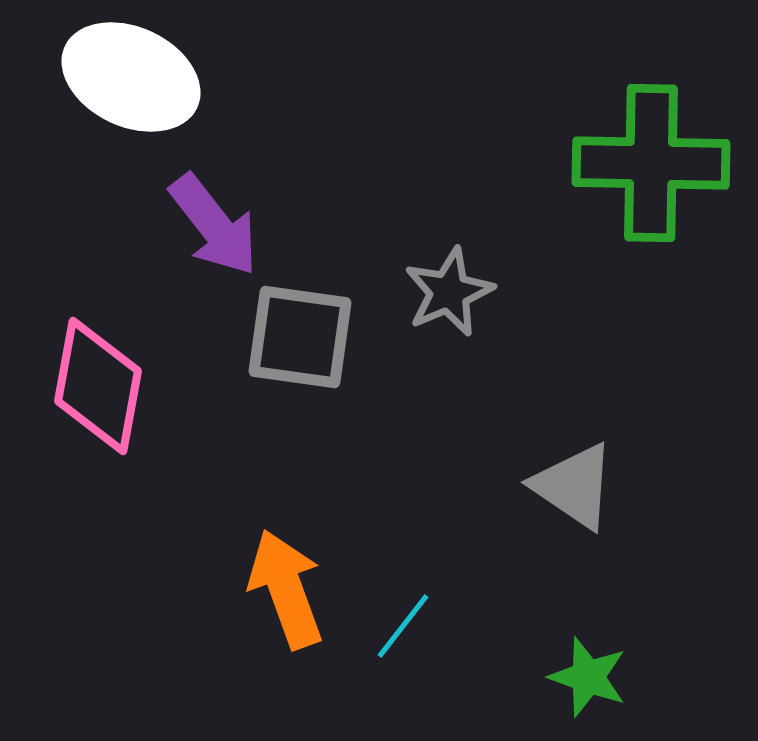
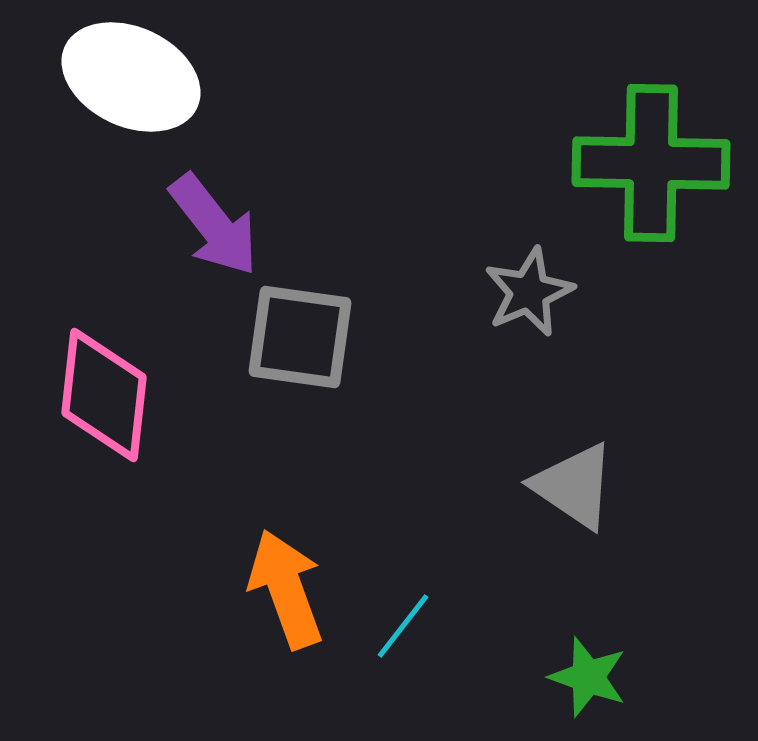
gray star: moved 80 px right
pink diamond: moved 6 px right, 9 px down; rotated 4 degrees counterclockwise
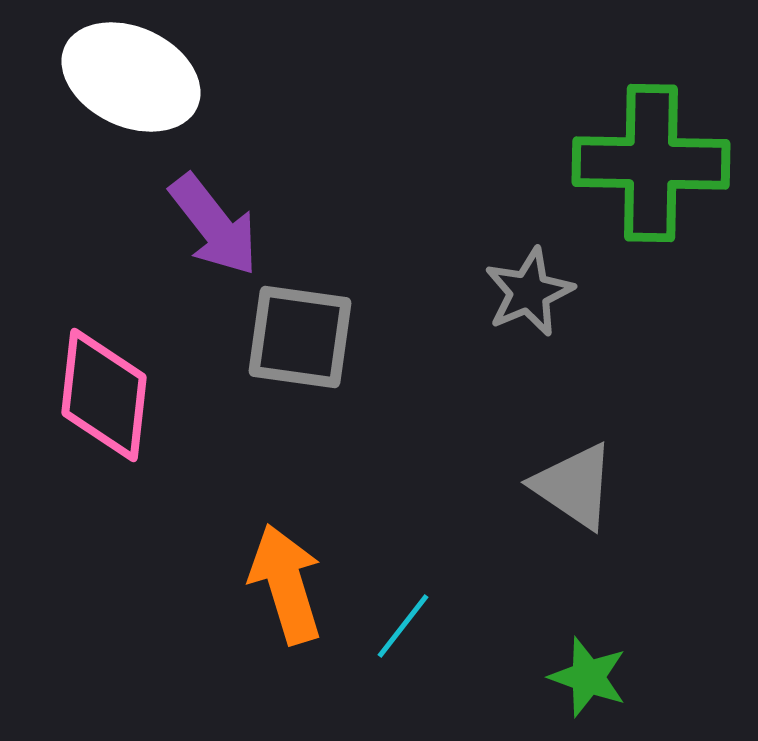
orange arrow: moved 5 px up; rotated 3 degrees clockwise
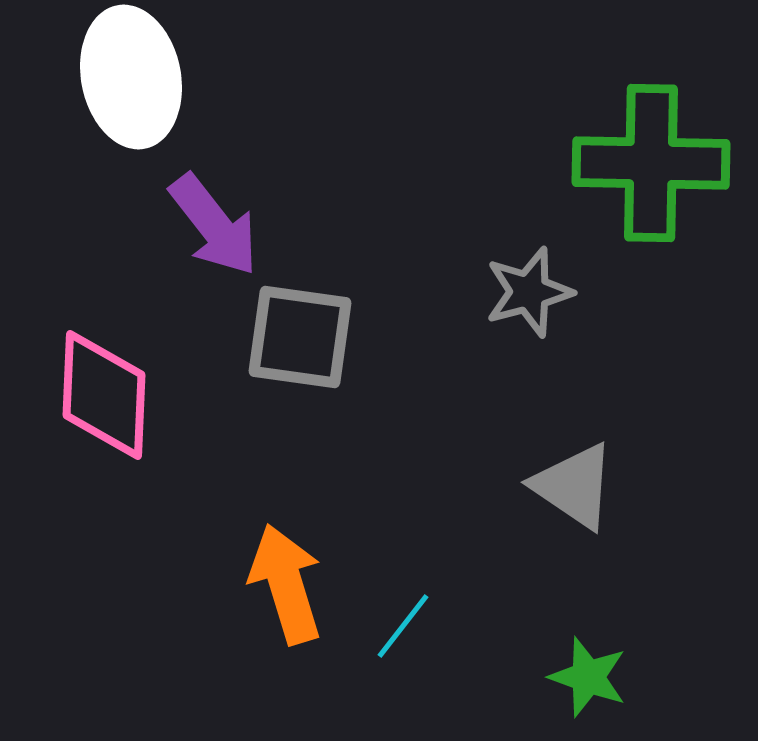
white ellipse: rotated 54 degrees clockwise
gray star: rotated 8 degrees clockwise
pink diamond: rotated 4 degrees counterclockwise
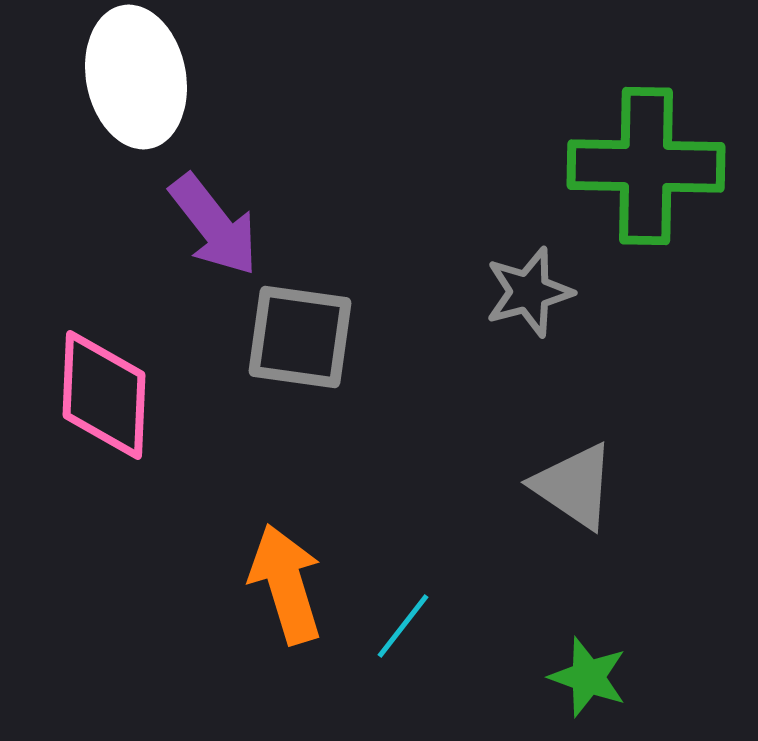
white ellipse: moved 5 px right
green cross: moved 5 px left, 3 px down
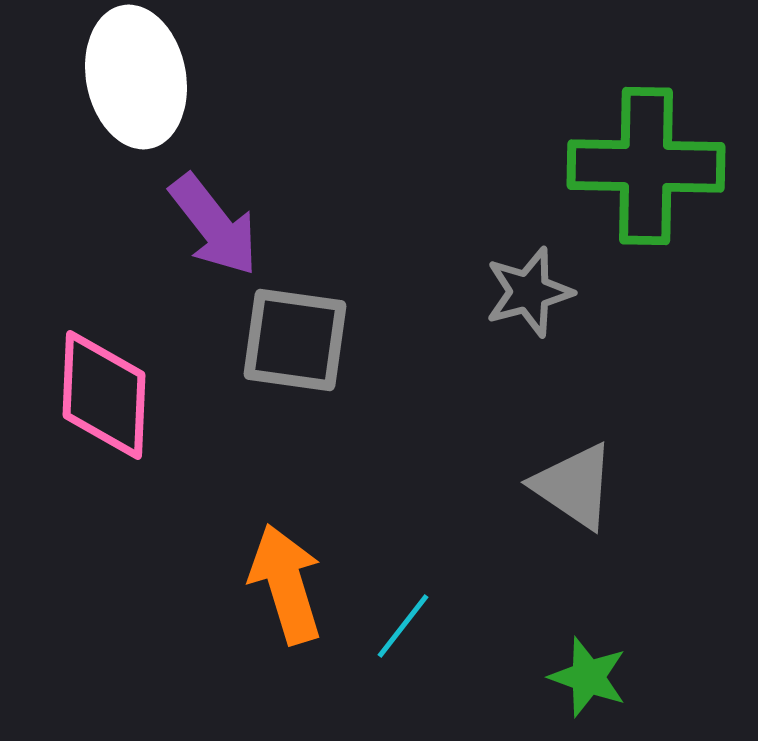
gray square: moved 5 px left, 3 px down
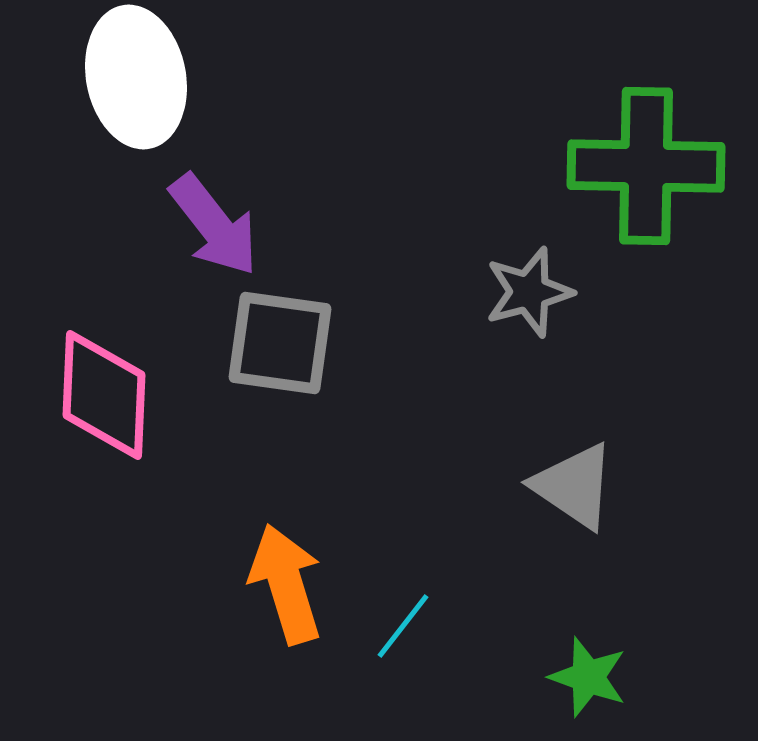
gray square: moved 15 px left, 3 px down
